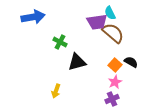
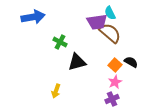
brown semicircle: moved 3 px left
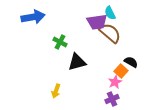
orange square: moved 6 px right, 6 px down
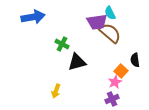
green cross: moved 2 px right, 2 px down
black semicircle: moved 4 px right, 2 px up; rotated 128 degrees counterclockwise
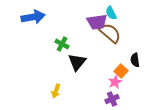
cyan semicircle: moved 1 px right
black triangle: rotated 36 degrees counterclockwise
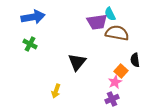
cyan semicircle: moved 1 px left, 1 px down
brown semicircle: moved 7 px right; rotated 30 degrees counterclockwise
green cross: moved 32 px left
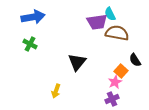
black semicircle: rotated 24 degrees counterclockwise
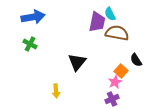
purple trapezoid: rotated 70 degrees counterclockwise
black semicircle: moved 1 px right
yellow arrow: rotated 24 degrees counterclockwise
